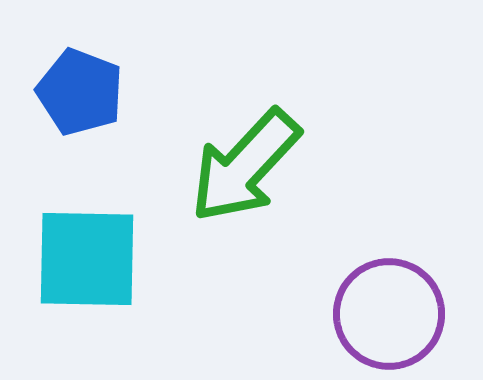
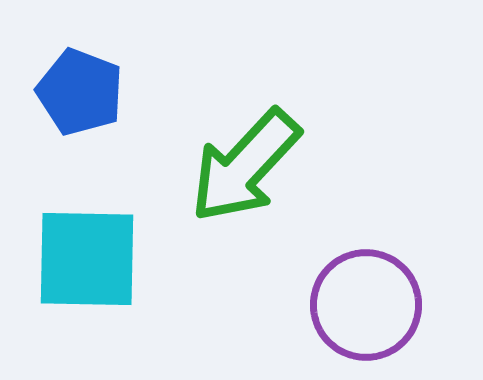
purple circle: moved 23 px left, 9 px up
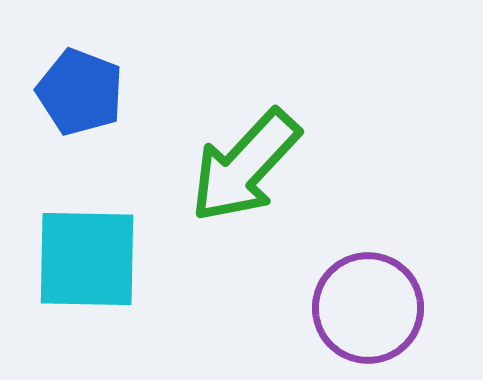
purple circle: moved 2 px right, 3 px down
